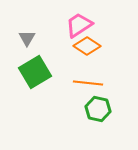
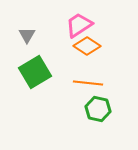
gray triangle: moved 3 px up
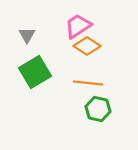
pink trapezoid: moved 1 px left, 1 px down
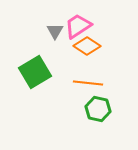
gray triangle: moved 28 px right, 4 px up
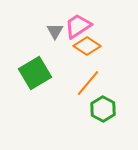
green square: moved 1 px down
orange line: rotated 56 degrees counterclockwise
green hexagon: moved 5 px right; rotated 15 degrees clockwise
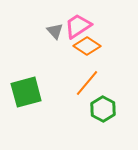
gray triangle: rotated 12 degrees counterclockwise
green square: moved 9 px left, 19 px down; rotated 16 degrees clockwise
orange line: moved 1 px left
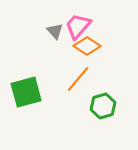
pink trapezoid: rotated 16 degrees counterclockwise
orange line: moved 9 px left, 4 px up
green hexagon: moved 3 px up; rotated 15 degrees clockwise
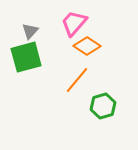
pink trapezoid: moved 4 px left, 3 px up
gray triangle: moved 25 px left; rotated 24 degrees clockwise
orange line: moved 1 px left, 1 px down
green square: moved 35 px up
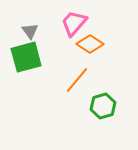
gray triangle: rotated 18 degrees counterclockwise
orange diamond: moved 3 px right, 2 px up
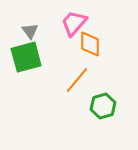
orange diamond: rotated 56 degrees clockwise
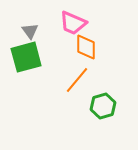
pink trapezoid: moved 1 px left; rotated 108 degrees counterclockwise
orange diamond: moved 4 px left, 3 px down
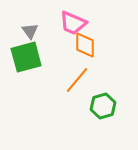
orange diamond: moved 1 px left, 2 px up
